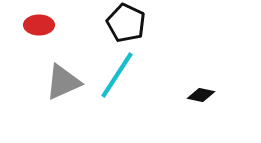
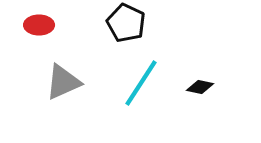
cyan line: moved 24 px right, 8 px down
black diamond: moved 1 px left, 8 px up
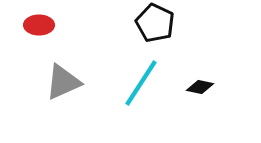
black pentagon: moved 29 px right
